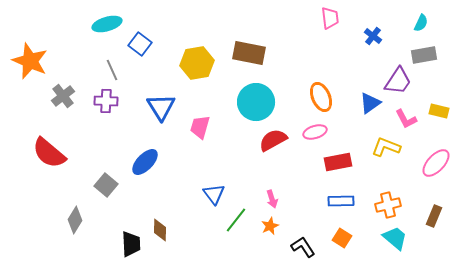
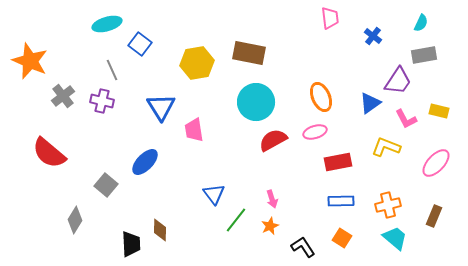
purple cross at (106, 101): moved 4 px left; rotated 10 degrees clockwise
pink trapezoid at (200, 127): moved 6 px left, 3 px down; rotated 25 degrees counterclockwise
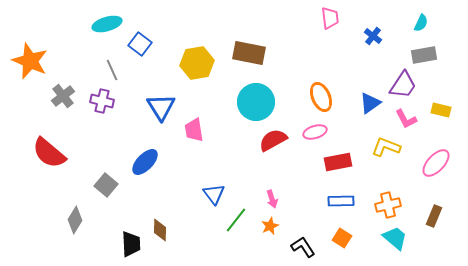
purple trapezoid at (398, 81): moved 5 px right, 4 px down
yellow rectangle at (439, 111): moved 2 px right, 1 px up
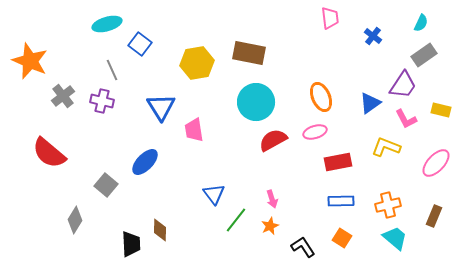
gray rectangle at (424, 55): rotated 25 degrees counterclockwise
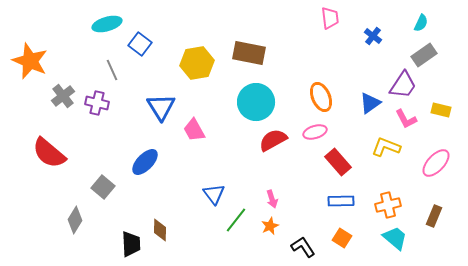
purple cross at (102, 101): moved 5 px left, 2 px down
pink trapezoid at (194, 130): rotated 20 degrees counterclockwise
red rectangle at (338, 162): rotated 60 degrees clockwise
gray square at (106, 185): moved 3 px left, 2 px down
